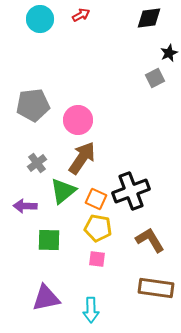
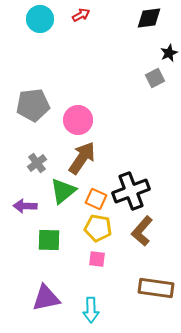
brown L-shape: moved 8 px left, 9 px up; rotated 108 degrees counterclockwise
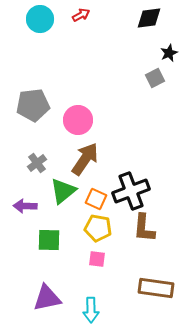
brown arrow: moved 3 px right, 1 px down
brown L-shape: moved 2 px right, 3 px up; rotated 36 degrees counterclockwise
purple triangle: moved 1 px right
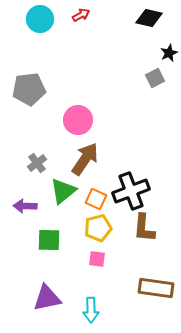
black diamond: rotated 20 degrees clockwise
gray pentagon: moved 4 px left, 16 px up
yellow pentagon: rotated 24 degrees counterclockwise
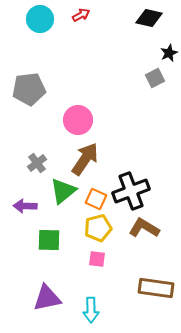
brown L-shape: rotated 116 degrees clockwise
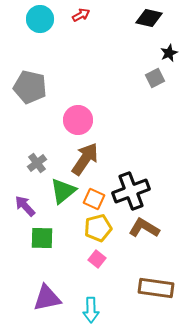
gray pentagon: moved 1 px right, 2 px up; rotated 20 degrees clockwise
orange square: moved 2 px left
purple arrow: rotated 45 degrees clockwise
green square: moved 7 px left, 2 px up
pink square: rotated 30 degrees clockwise
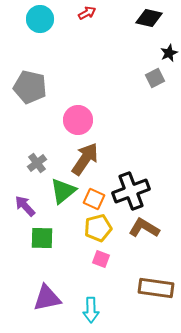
red arrow: moved 6 px right, 2 px up
pink square: moved 4 px right; rotated 18 degrees counterclockwise
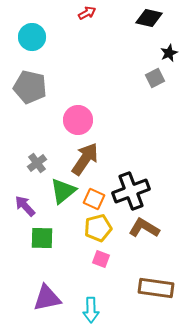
cyan circle: moved 8 px left, 18 px down
